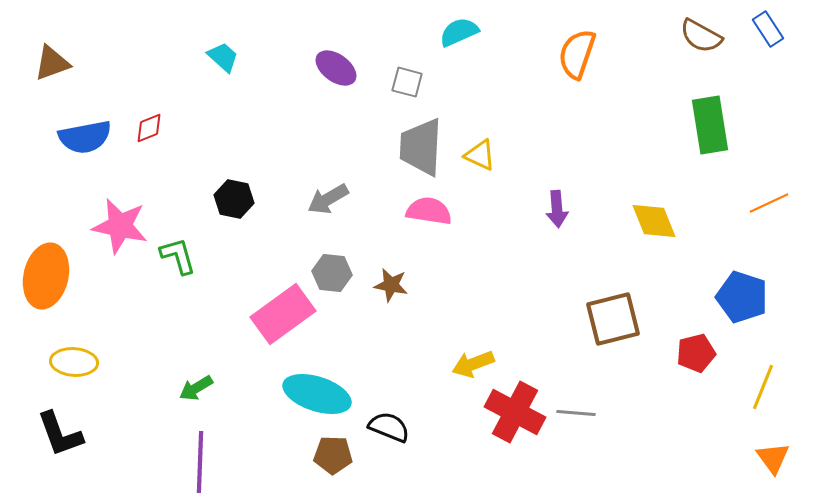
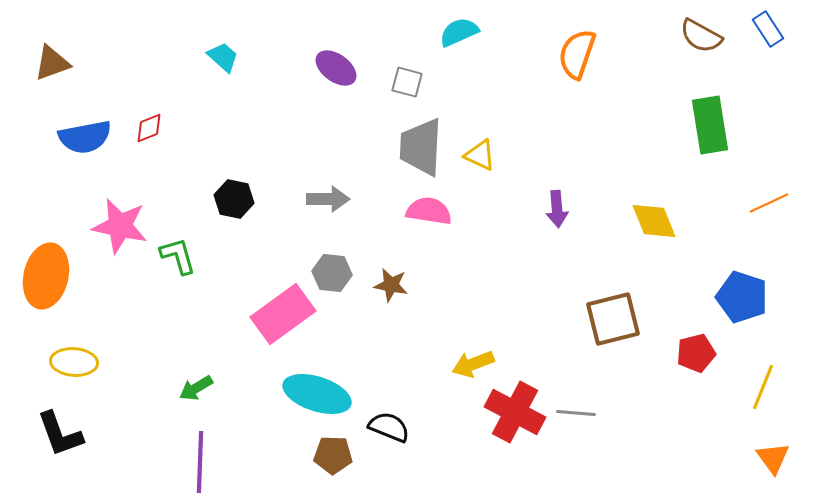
gray arrow: rotated 150 degrees counterclockwise
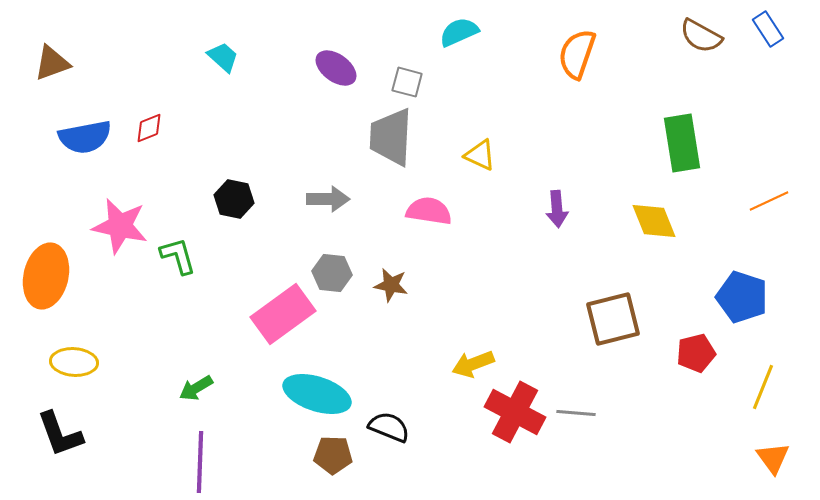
green rectangle: moved 28 px left, 18 px down
gray trapezoid: moved 30 px left, 10 px up
orange line: moved 2 px up
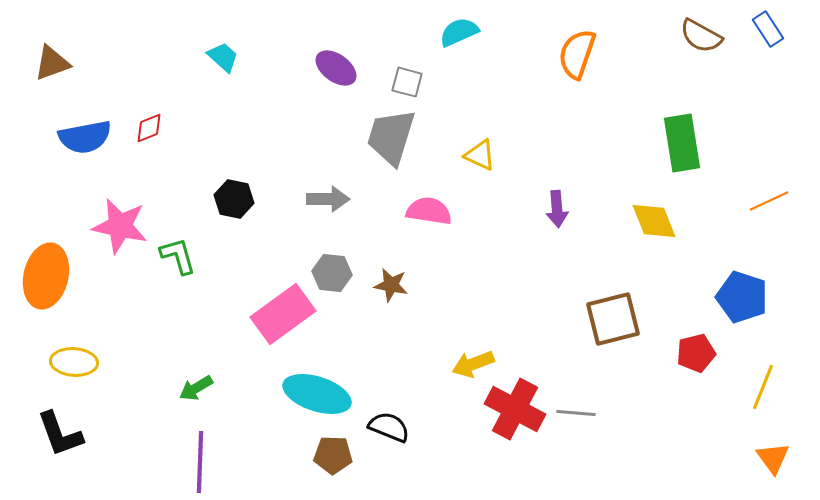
gray trapezoid: rotated 14 degrees clockwise
red cross: moved 3 px up
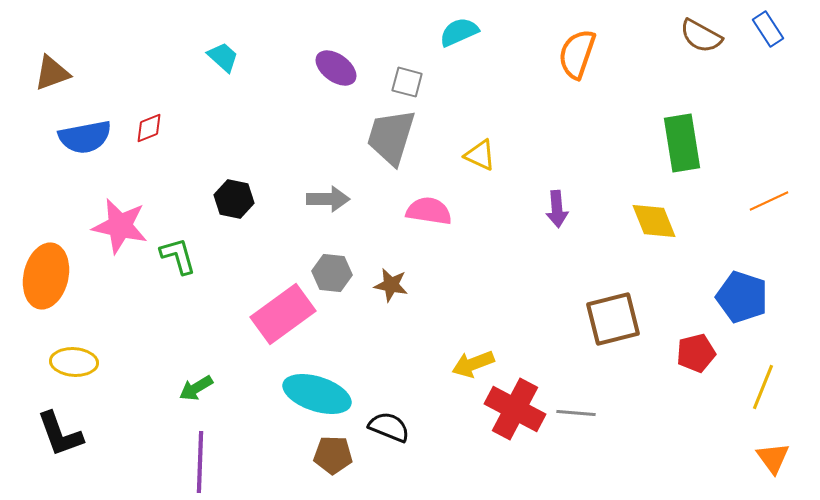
brown triangle: moved 10 px down
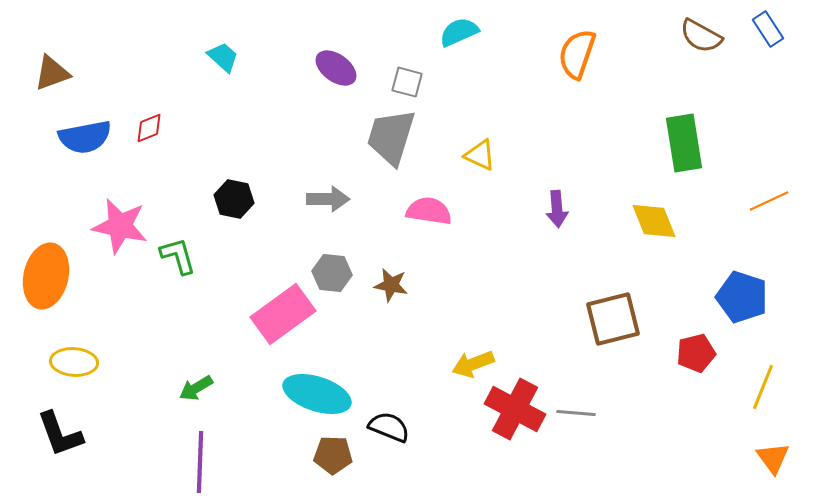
green rectangle: moved 2 px right
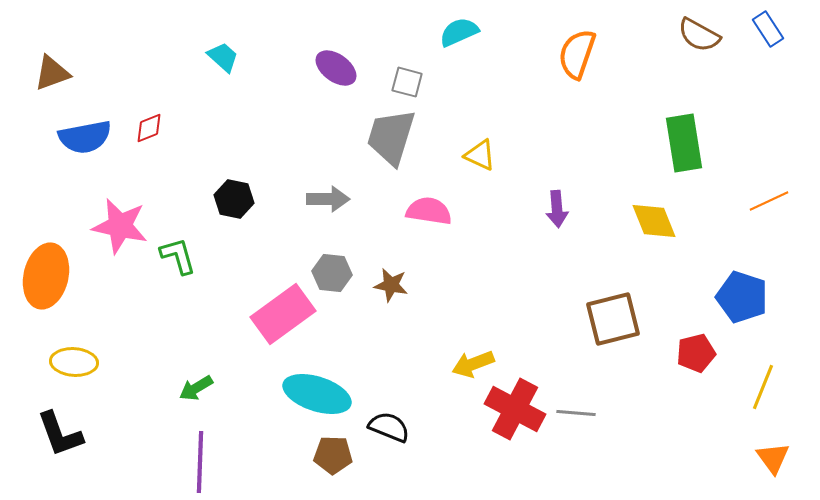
brown semicircle: moved 2 px left, 1 px up
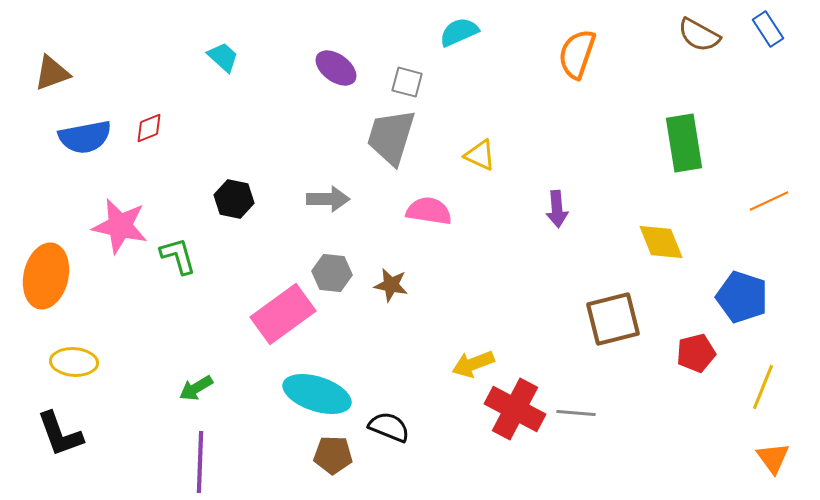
yellow diamond: moved 7 px right, 21 px down
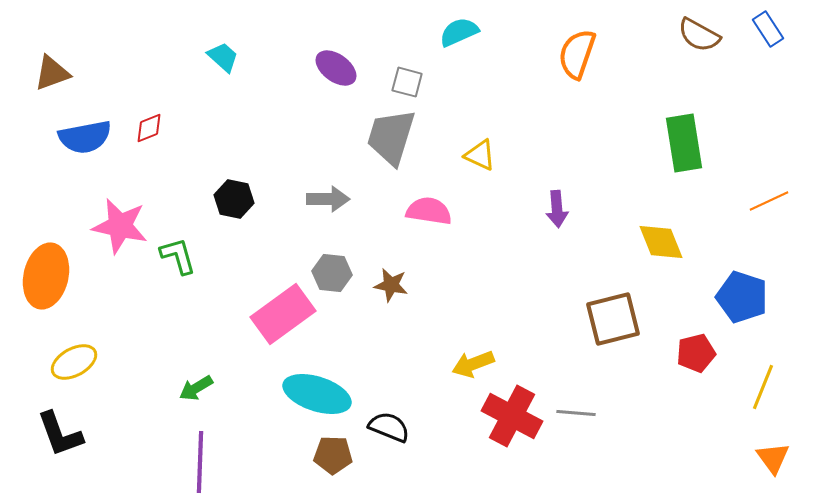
yellow ellipse: rotated 33 degrees counterclockwise
red cross: moved 3 px left, 7 px down
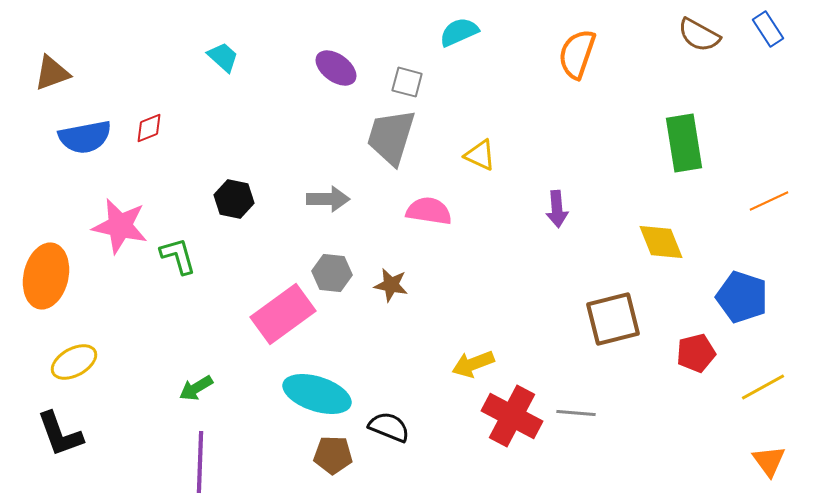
yellow line: rotated 39 degrees clockwise
orange triangle: moved 4 px left, 3 px down
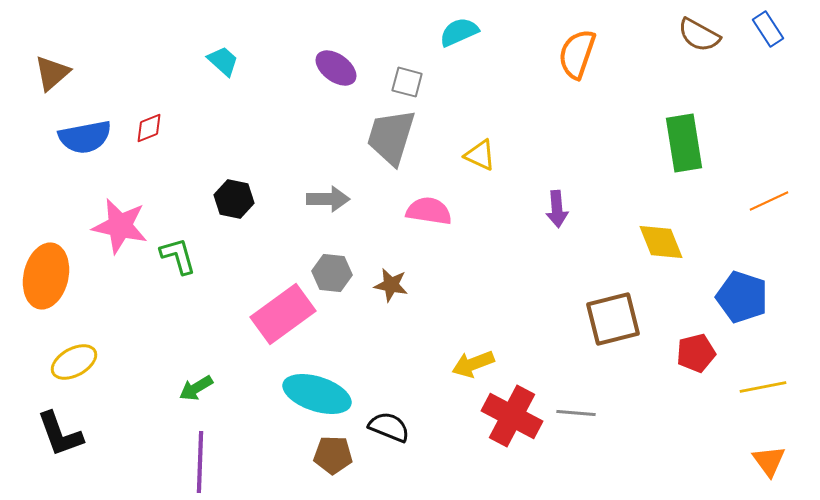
cyan trapezoid: moved 4 px down
brown triangle: rotated 21 degrees counterclockwise
yellow line: rotated 18 degrees clockwise
